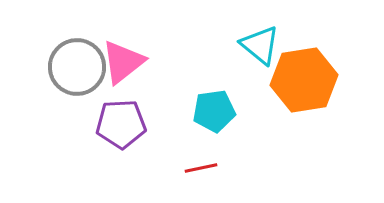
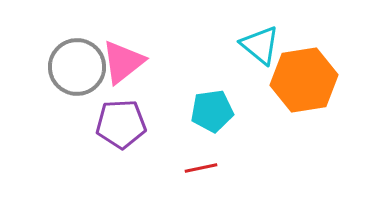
cyan pentagon: moved 2 px left
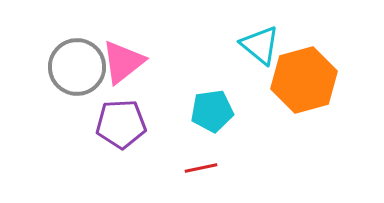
orange hexagon: rotated 6 degrees counterclockwise
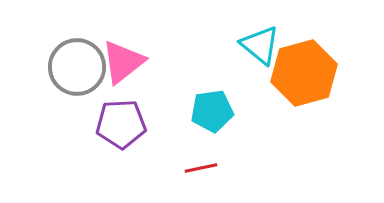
orange hexagon: moved 7 px up
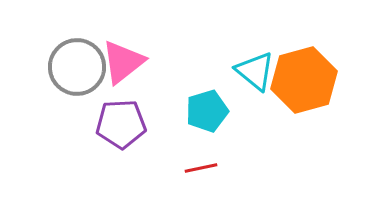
cyan triangle: moved 5 px left, 26 px down
orange hexagon: moved 7 px down
cyan pentagon: moved 5 px left; rotated 9 degrees counterclockwise
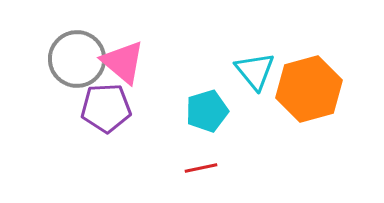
pink triangle: rotated 42 degrees counterclockwise
gray circle: moved 8 px up
cyan triangle: rotated 12 degrees clockwise
orange hexagon: moved 5 px right, 9 px down
purple pentagon: moved 15 px left, 16 px up
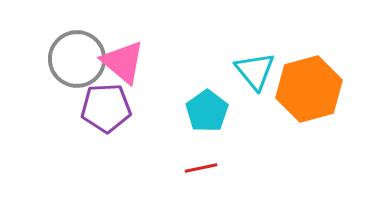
cyan pentagon: rotated 18 degrees counterclockwise
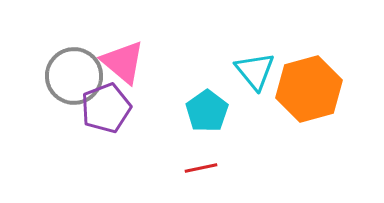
gray circle: moved 3 px left, 17 px down
purple pentagon: rotated 18 degrees counterclockwise
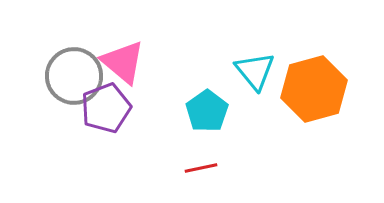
orange hexagon: moved 5 px right
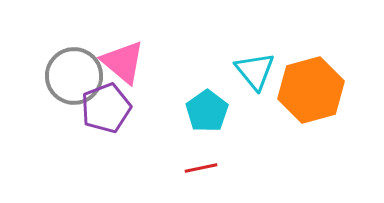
orange hexagon: moved 3 px left, 1 px down
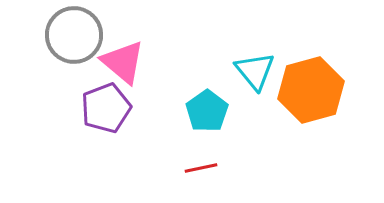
gray circle: moved 41 px up
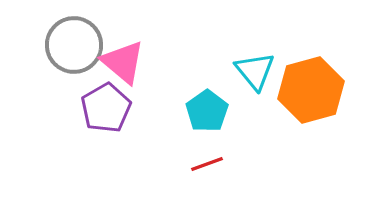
gray circle: moved 10 px down
purple pentagon: rotated 9 degrees counterclockwise
red line: moved 6 px right, 4 px up; rotated 8 degrees counterclockwise
